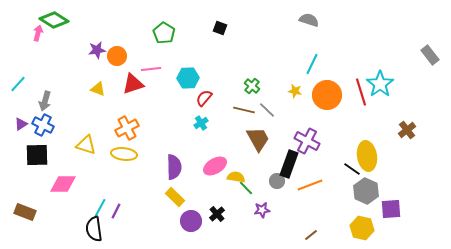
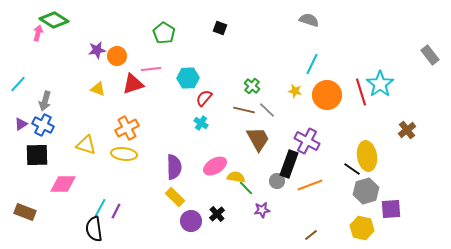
cyan cross at (201, 123): rotated 24 degrees counterclockwise
gray hexagon at (366, 191): rotated 20 degrees clockwise
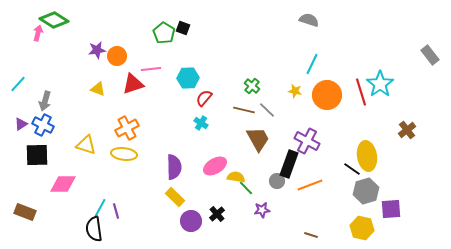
black square at (220, 28): moved 37 px left
purple line at (116, 211): rotated 42 degrees counterclockwise
brown line at (311, 235): rotated 56 degrees clockwise
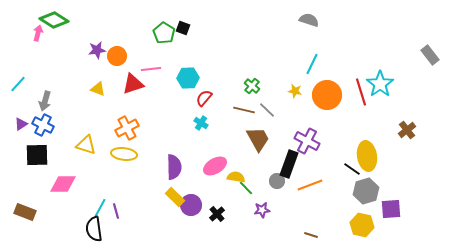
purple circle at (191, 221): moved 16 px up
yellow hexagon at (362, 228): moved 3 px up
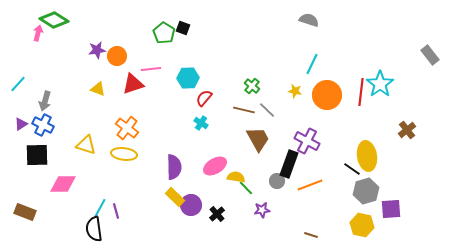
red line at (361, 92): rotated 24 degrees clockwise
orange cross at (127, 128): rotated 25 degrees counterclockwise
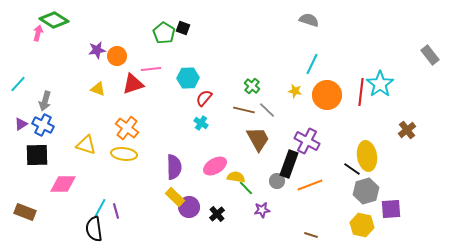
purple circle at (191, 205): moved 2 px left, 2 px down
